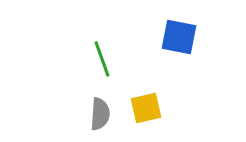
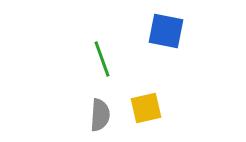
blue square: moved 13 px left, 6 px up
gray semicircle: moved 1 px down
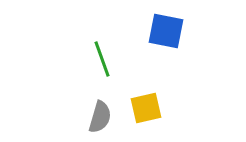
gray semicircle: moved 2 px down; rotated 12 degrees clockwise
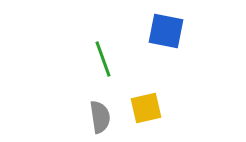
green line: moved 1 px right
gray semicircle: rotated 24 degrees counterclockwise
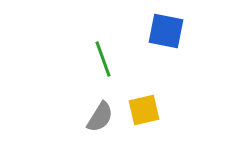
yellow square: moved 2 px left, 2 px down
gray semicircle: rotated 40 degrees clockwise
